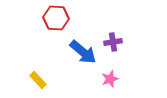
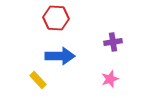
blue arrow: moved 23 px left, 4 px down; rotated 40 degrees counterclockwise
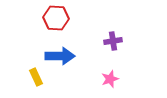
purple cross: moved 1 px up
yellow rectangle: moved 2 px left, 3 px up; rotated 18 degrees clockwise
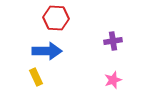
blue arrow: moved 13 px left, 5 px up
pink star: moved 3 px right, 1 px down
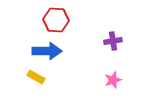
red hexagon: moved 2 px down
yellow rectangle: rotated 36 degrees counterclockwise
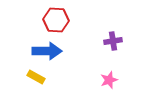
pink star: moved 4 px left
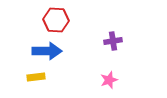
yellow rectangle: rotated 36 degrees counterclockwise
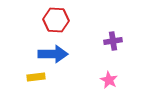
blue arrow: moved 6 px right, 3 px down
pink star: rotated 24 degrees counterclockwise
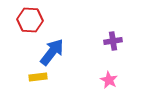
red hexagon: moved 26 px left
blue arrow: moved 1 px left, 2 px up; rotated 52 degrees counterclockwise
yellow rectangle: moved 2 px right
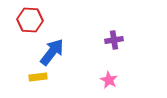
purple cross: moved 1 px right, 1 px up
